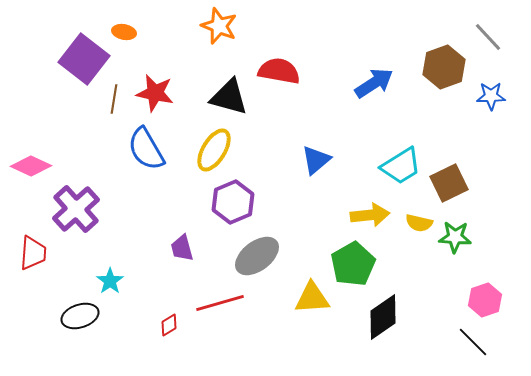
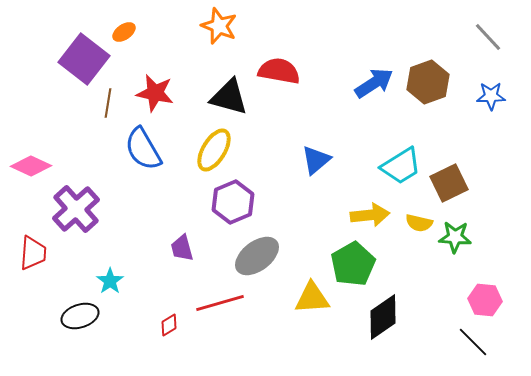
orange ellipse: rotated 45 degrees counterclockwise
brown hexagon: moved 16 px left, 15 px down
brown line: moved 6 px left, 4 px down
blue semicircle: moved 3 px left
pink hexagon: rotated 24 degrees clockwise
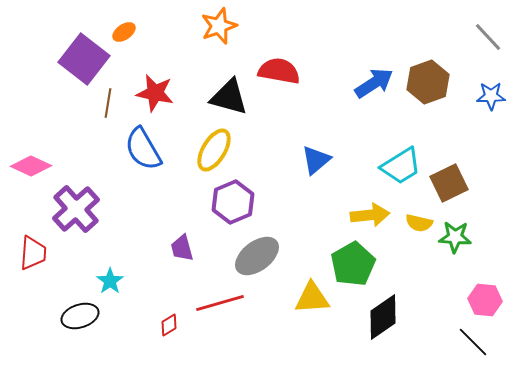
orange star: rotated 30 degrees clockwise
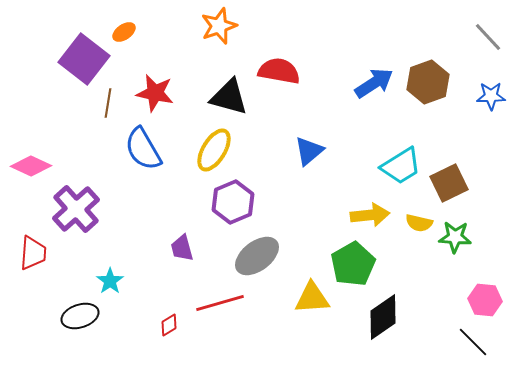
blue triangle: moved 7 px left, 9 px up
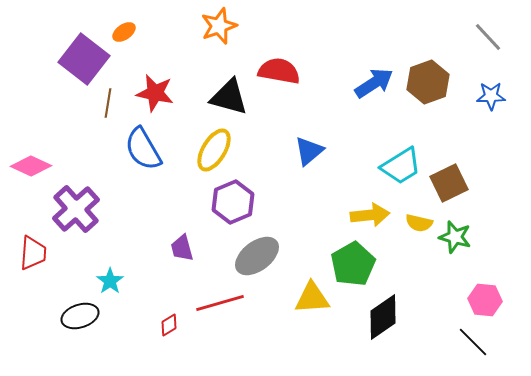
green star: rotated 12 degrees clockwise
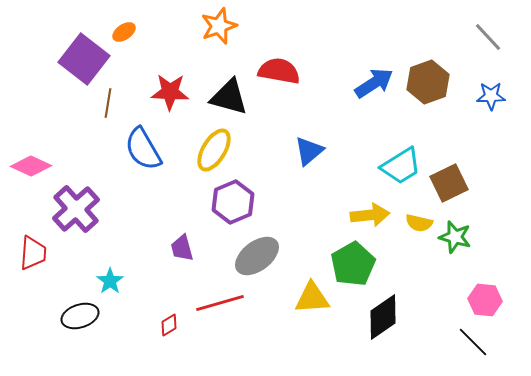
red star: moved 15 px right, 1 px up; rotated 9 degrees counterclockwise
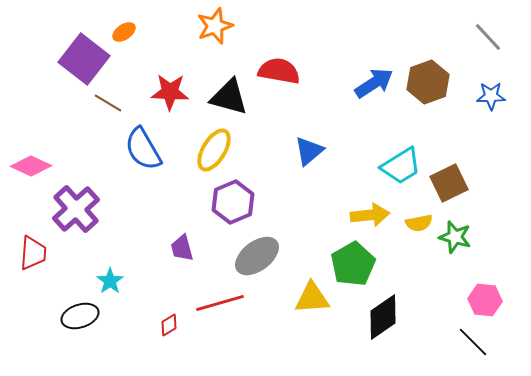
orange star: moved 4 px left
brown line: rotated 68 degrees counterclockwise
yellow semicircle: rotated 24 degrees counterclockwise
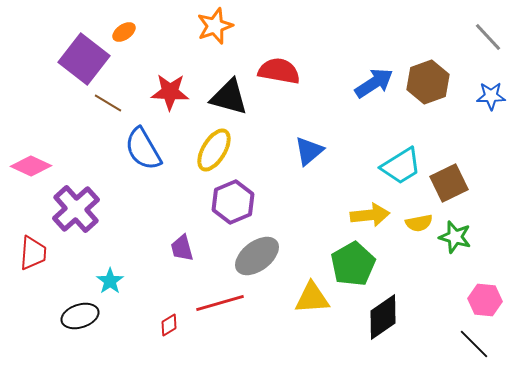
black line: moved 1 px right, 2 px down
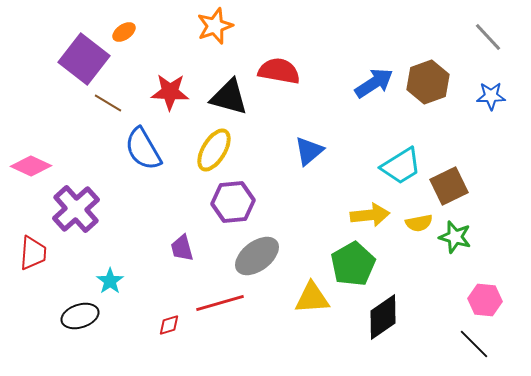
brown square: moved 3 px down
purple hexagon: rotated 18 degrees clockwise
red diamond: rotated 15 degrees clockwise
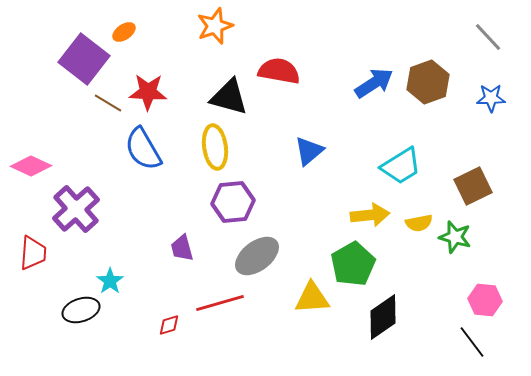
red star: moved 22 px left
blue star: moved 2 px down
yellow ellipse: moved 1 px right, 3 px up; rotated 39 degrees counterclockwise
brown square: moved 24 px right
black ellipse: moved 1 px right, 6 px up
black line: moved 2 px left, 2 px up; rotated 8 degrees clockwise
